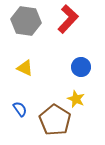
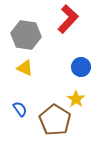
gray hexagon: moved 14 px down
yellow star: rotated 12 degrees clockwise
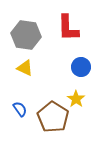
red L-shape: moved 9 px down; rotated 136 degrees clockwise
brown pentagon: moved 2 px left, 3 px up
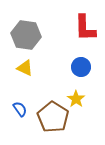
red L-shape: moved 17 px right
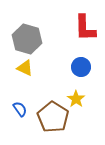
gray hexagon: moved 1 px right, 4 px down; rotated 8 degrees clockwise
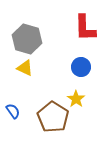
blue semicircle: moved 7 px left, 2 px down
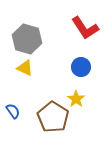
red L-shape: rotated 32 degrees counterclockwise
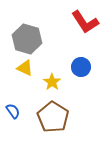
red L-shape: moved 6 px up
yellow star: moved 24 px left, 17 px up
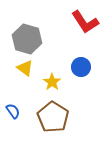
yellow triangle: rotated 12 degrees clockwise
